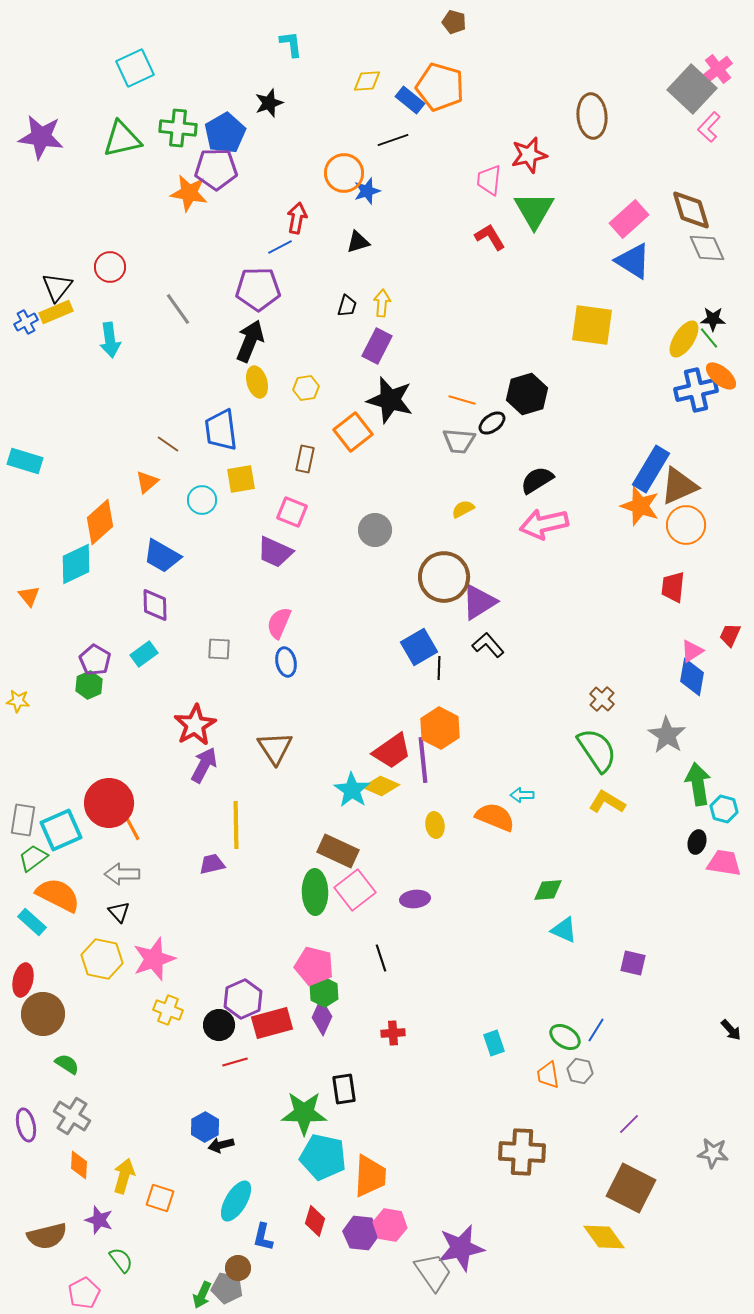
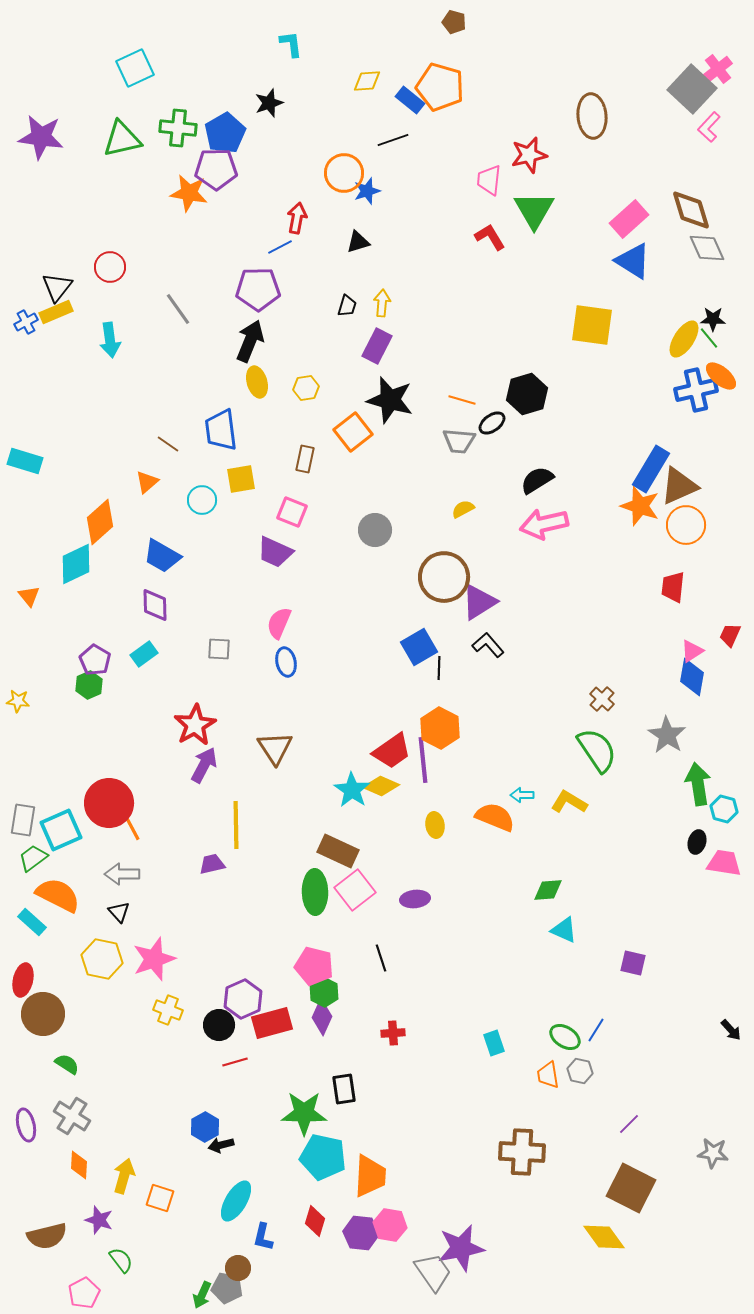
yellow L-shape at (607, 802): moved 38 px left
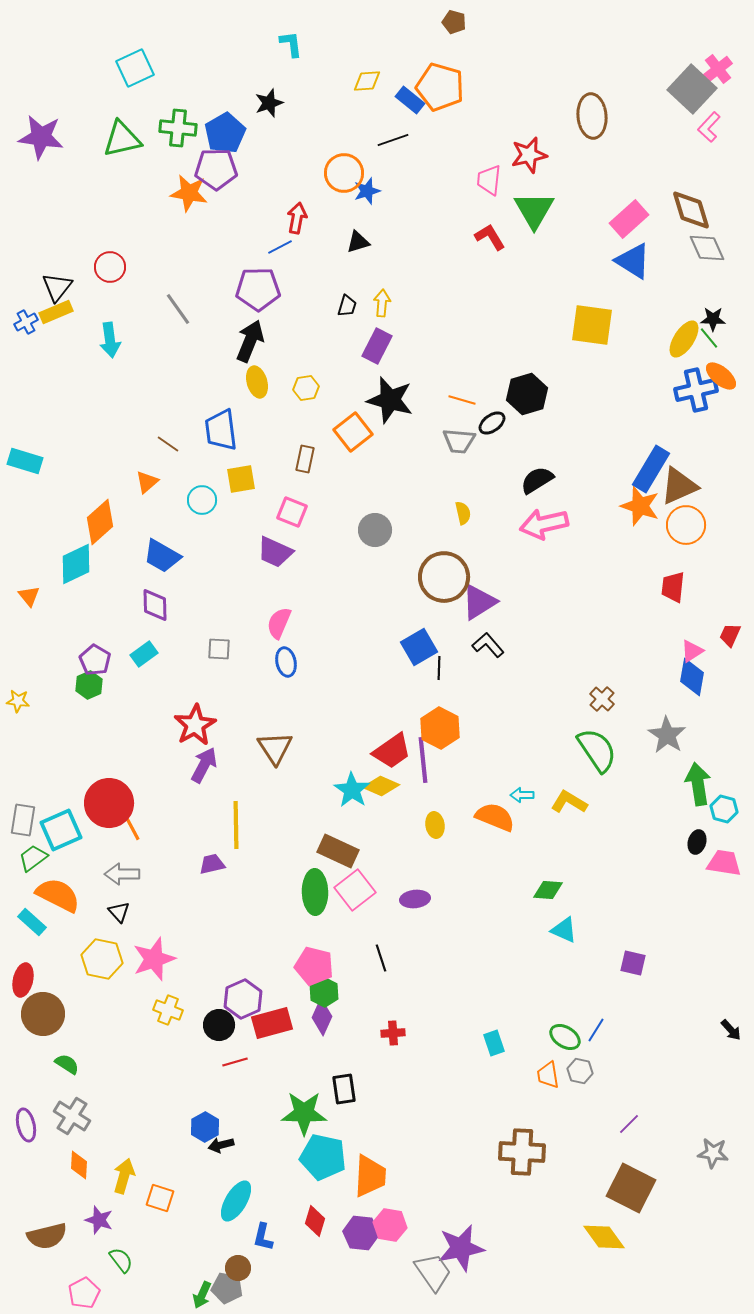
yellow semicircle at (463, 509): moved 4 px down; rotated 105 degrees clockwise
green diamond at (548, 890): rotated 8 degrees clockwise
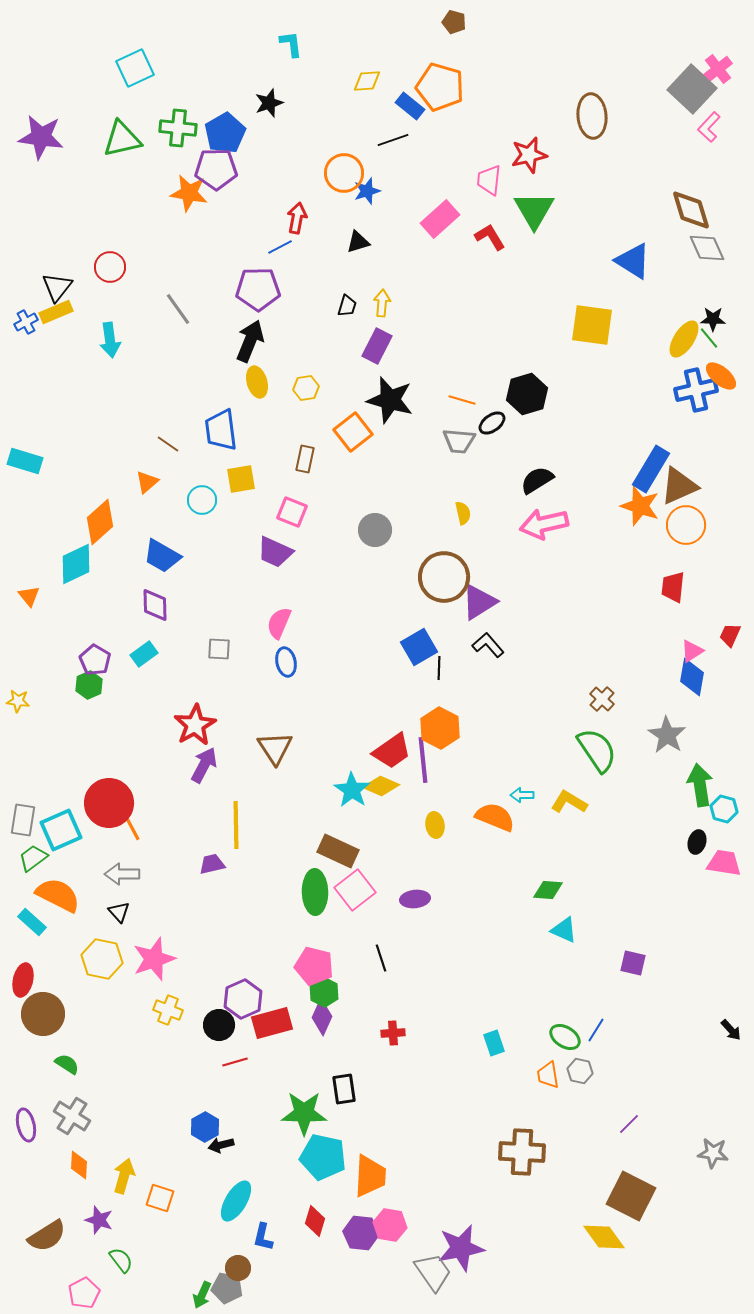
blue rectangle at (410, 100): moved 6 px down
pink rectangle at (629, 219): moved 189 px left
green arrow at (698, 784): moved 2 px right, 1 px down
brown square at (631, 1188): moved 8 px down
brown semicircle at (47, 1236): rotated 18 degrees counterclockwise
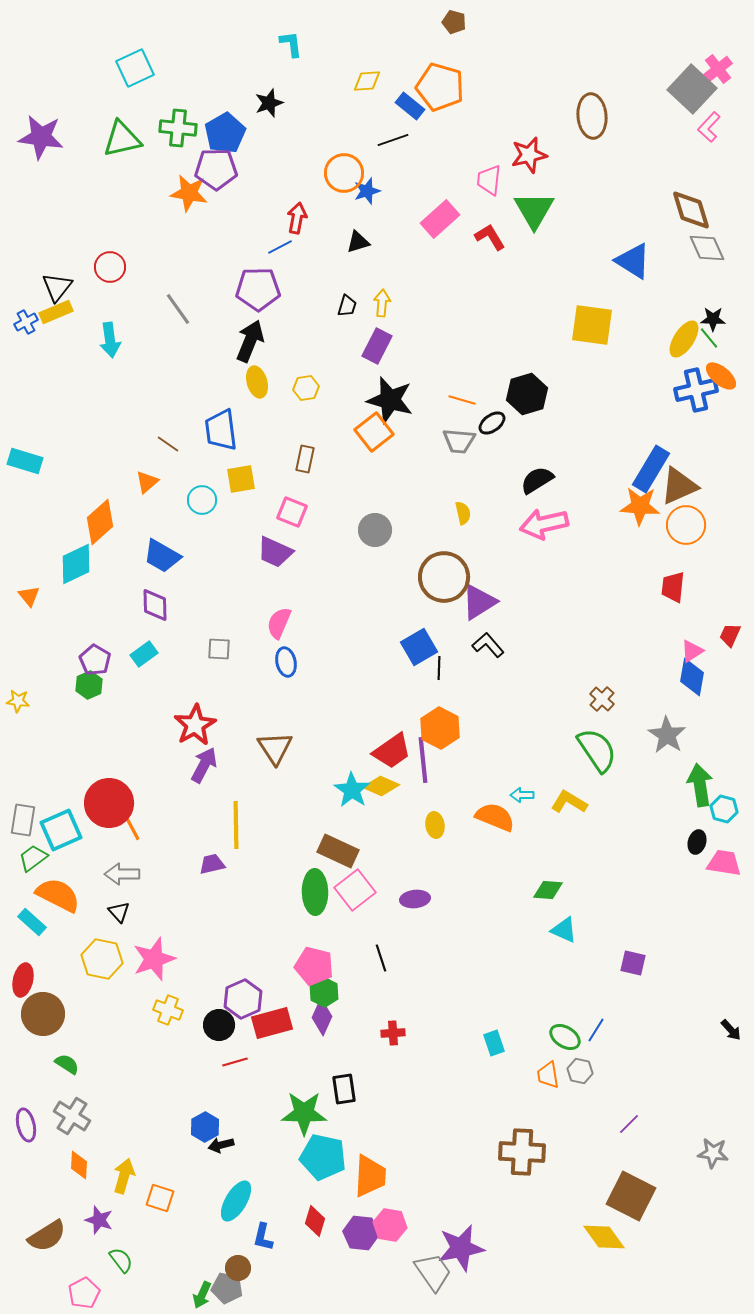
orange square at (353, 432): moved 21 px right
orange star at (640, 506): rotated 15 degrees counterclockwise
